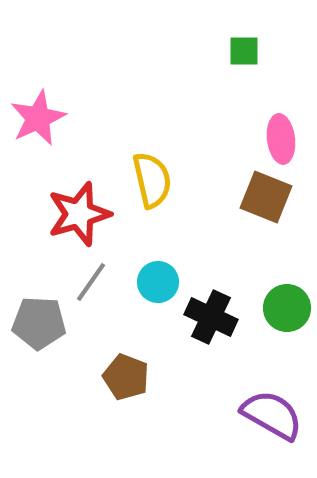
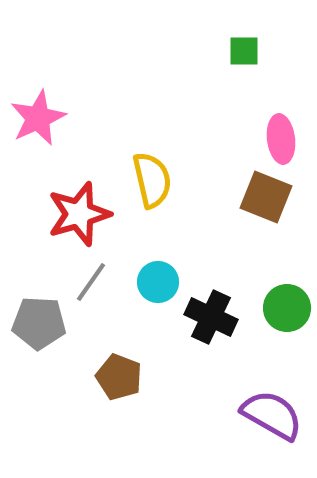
brown pentagon: moved 7 px left
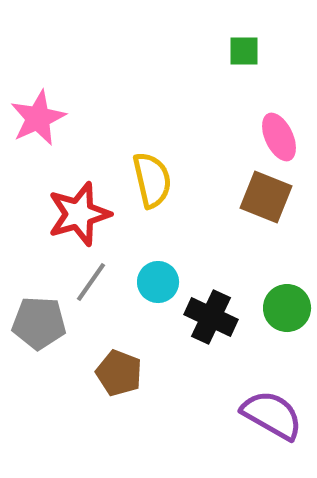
pink ellipse: moved 2 px left, 2 px up; rotated 18 degrees counterclockwise
brown pentagon: moved 4 px up
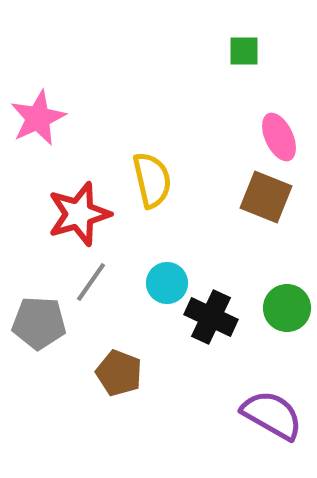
cyan circle: moved 9 px right, 1 px down
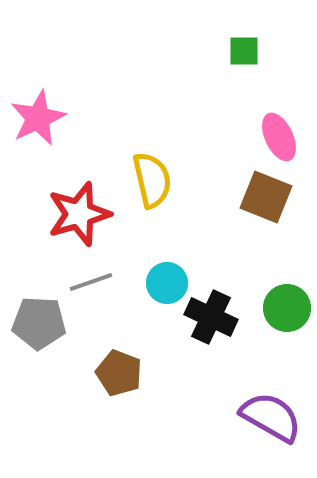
gray line: rotated 36 degrees clockwise
purple semicircle: moved 1 px left, 2 px down
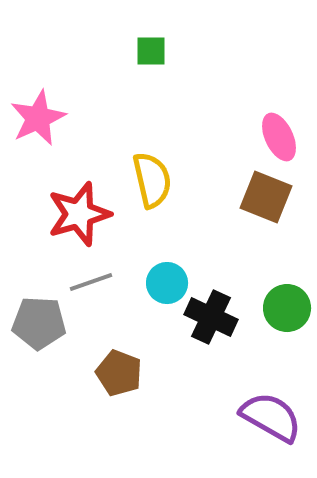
green square: moved 93 px left
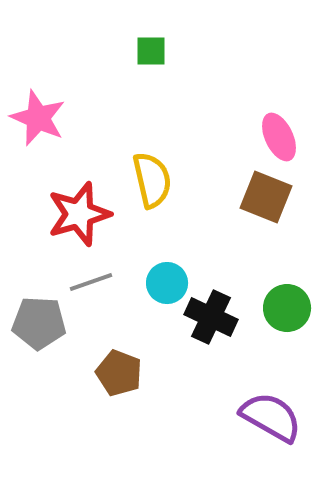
pink star: rotated 24 degrees counterclockwise
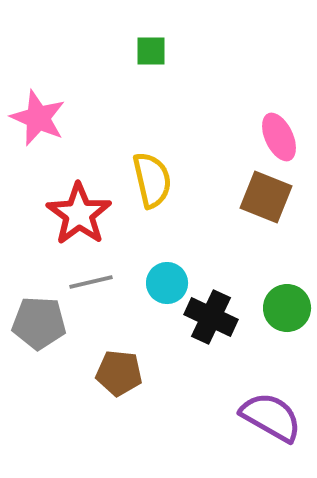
red star: rotated 20 degrees counterclockwise
gray line: rotated 6 degrees clockwise
brown pentagon: rotated 15 degrees counterclockwise
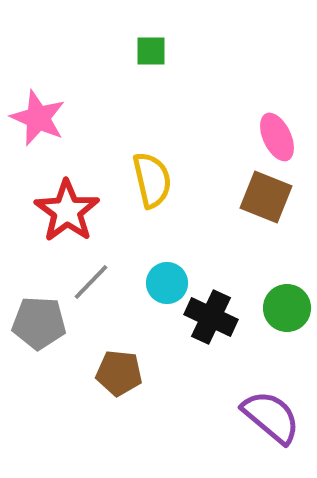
pink ellipse: moved 2 px left
red star: moved 12 px left, 3 px up
gray line: rotated 33 degrees counterclockwise
purple semicircle: rotated 10 degrees clockwise
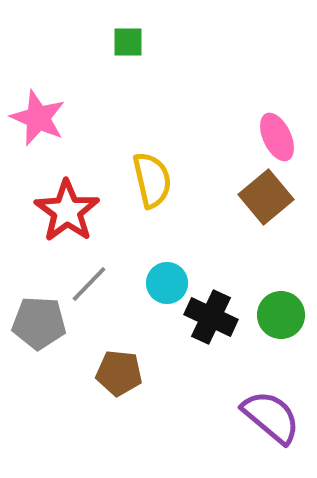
green square: moved 23 px left, 9 px up
brown square: rotated 28 degrees clockwise
gray line: moved 2 px left, 2 px down
green circle: moved 6 px left, 7 px down
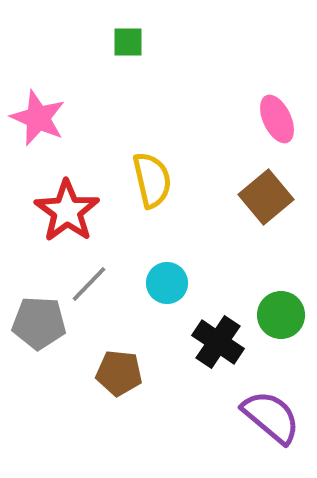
pink ellipse: moved 18 px up
black cross: moved 7 px right, 25 px down; rotated 9 degrees clockwise
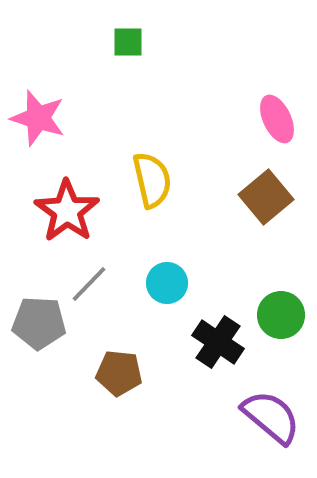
pink star: rotated 6 degrees counterclockwise
